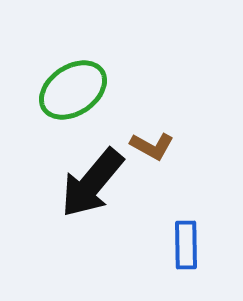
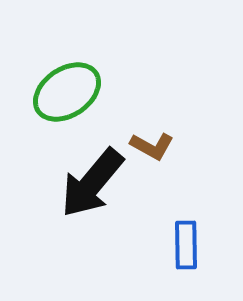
green ellipse: moved 6 px left, 2 px down
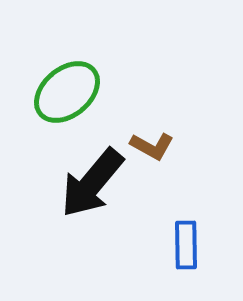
green ellipse: rotated 6 degrees counterclockwise
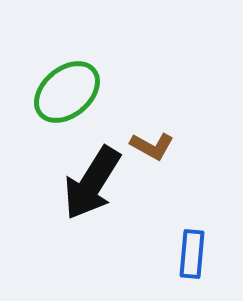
black arrow: rotated 8 degrees counterclockwise
blue rectangle: moved 6 px right, 9 px down; rotated 6 degrees clockwise
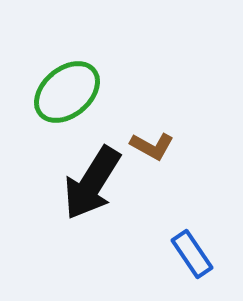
blue rectangle: rotated 39 degrees counterclockwise
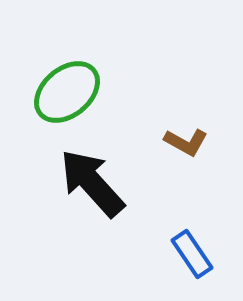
brown L-shape: moved 34 px right, 4 px up
black arrow: rotated 106 degrees clockwise
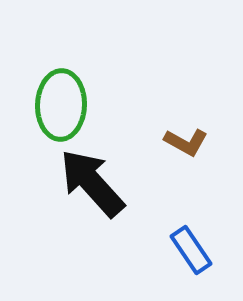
green ellipse: moved 6 px left, 13 px down; rotated 48 degrees counterclockwise
blue rectangle: moved 1 px left, 4 px up
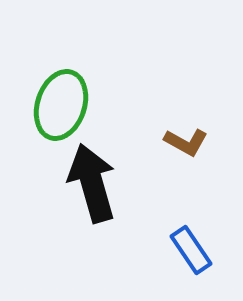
green ellipse: rotated 16 degrees clockwise
black arrow: rotated 26 degrees clockwise
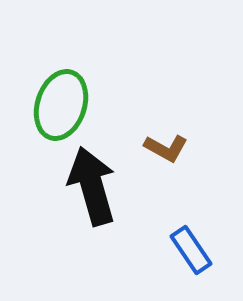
brown L-shape: moved 20 px left, 6 px down
black arrow: moved 3 px down
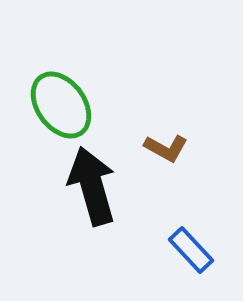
green ellipse: rotated 54 degrees counterclockwise
blue rectangle: rotated 9 degrees counterclockwise
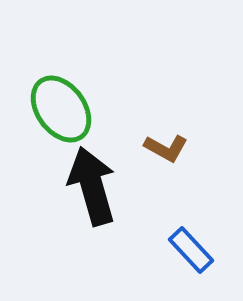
green ellipse: moved 4 px down
